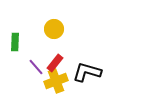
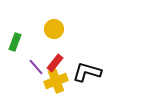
green rectangle: rotated 18 degrees clockwise
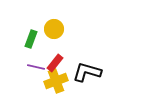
green rectangle: moved 16 px right, 3 px up
purple line: rotated 36 degrees counterclockwise
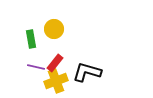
green rectangle: rotated 30 degrees counterclockwise
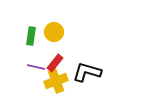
yellow circle: moved 3 px down
green rectangle: moved 3 px up; rotated 18 degrees clockwise
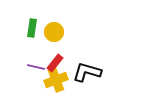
green rectangle: moved 1 px right, 8 px up
yellow cross: moved 1 px up
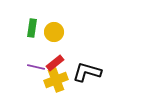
red rectangle: rotated 12 degrees clockwise
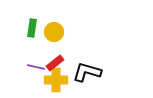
yellow cross: rotated 20 degrees clockwise
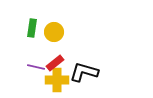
black L-shape: moved 3 px left
yellow cross: moved 1 px right
